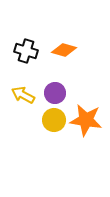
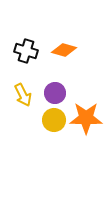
yellow arrow: rotated 145 degrees counterclockwise
orange star: moved 2 px up; rotated 8 degrees counterclockwise
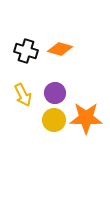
orange diamond: moved 4 px left, 1 px up
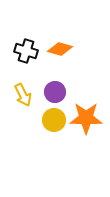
purple circle: moved 1 px up
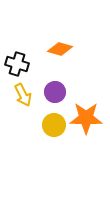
black cross: moved 9 px left, 13 px down
yellow circle: moved 5 px down
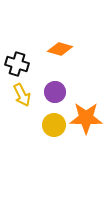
yellow arrow: moved 1 px left
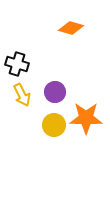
orange diamond: moved 11 px right, 21 px up
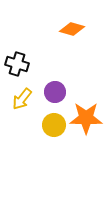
orange diamond: moved 1 px right, 1 px down
yellow arrow: moved 4 px down; rotated 65 degrees clockwise
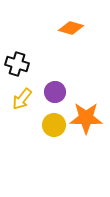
orange diamond: moved 1 px left, 1 px up
